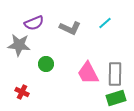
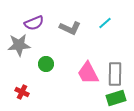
gray star: rotated 10 degrees counterclockwise
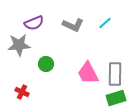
gray L-shape: moved 3 px right, 3 px up
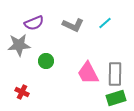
green circle: moved 3 px up
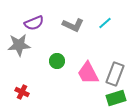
green circle: moved 11 px right
gray rectangle: rotated 20 degrees clockwise
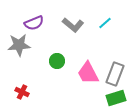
gray L-shape: rotated 15 degrees clockwise
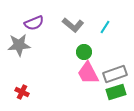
cyan line: moved 4 px down; rotated 16 degrees counterclockwise
green circle: moved 27 px right, 9 px up
gray rectangle: rotated 50 degrees clockwise
green rectangle: moved 6 px up
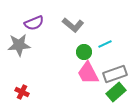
cyan line: moved 17 px down; rotated 32 degrees clockwise
green rectangle: rotated 24 degrees counterclockwise
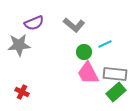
gray L-shape: moved 1 px right
gray rectangle: rotated 25 degrees clockwise
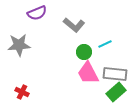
purple semicircle: moved 3 px right, 10 px up
